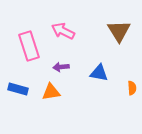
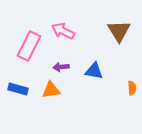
pink rectangle: rotated 44 degrees clockwise
blue triangle: moved 5 px left, 2 px up
orange triangle: moved 2 px up
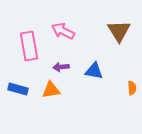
pink rectangle: rotated 36 degrees counterclockwise
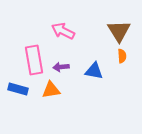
pink rectangle: moved 5 px right, 14 px down
orange semicircle: moved 10 px left, 32 px up
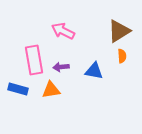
brown triangle: rotated 30 degrees clockwise
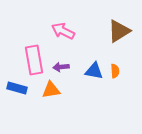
orange semicircle: moved 7 px left, 15 px down
blue rectangle: moved 1 px left, 1 px up
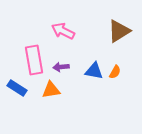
orange semicircle: moved 1 px down; rotated 32 degrees clockwise
blue rectangle: rotated 18 degrees clockwise
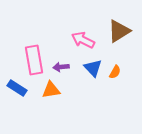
pink arrow: moved 20 px right, 9 px down
blue triangle: moved 1 px left, 3 px up; rotated 36 degrees clockwise
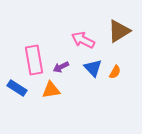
purple arrow: rotated 21 degrees counterclockwise
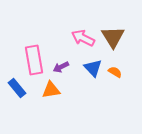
brown triangle: moved 6 px left, 6 px down; rotated 30 degrees counterclockwise
pink arrow: moved 2 px up
orange semicircle: rotated 88 degrees counterclockwise
blue rectangle: rotated 18 degrees clockwise
